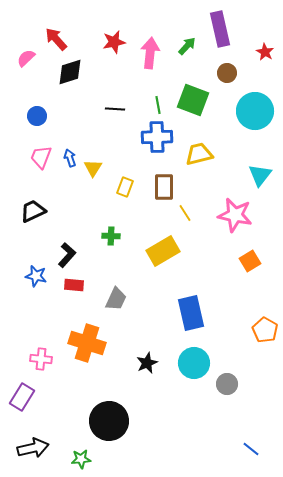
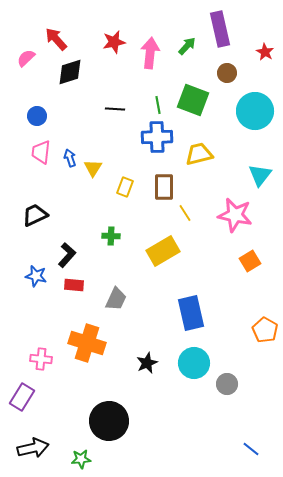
pink trapezoid at (41, 157): moved 5 px up; rotated 15 degrees counterclockwise
black trapezoid at (33, 211): moved 2 px right, 4 px down
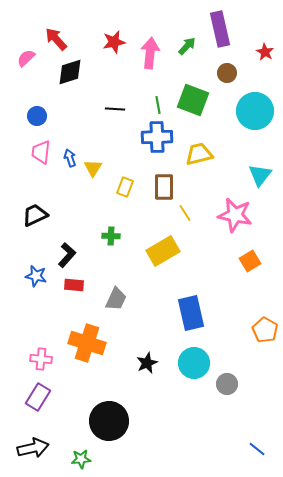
purple rectangle at (22, 397): moved 16 px right
blue line at (251, 449): moved 6 px right
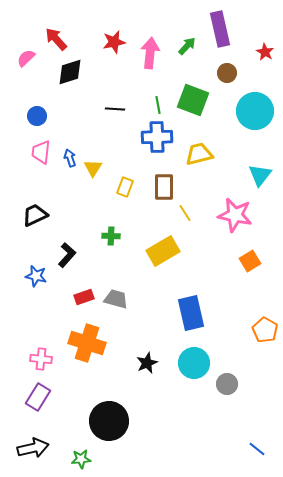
red rectangle at (74, 285): moved 10 px right, 12 px down; rotated 24 degrees counterclockwise
gray trapezoid at (116, 299): rotated 100 degrees counterclockwise
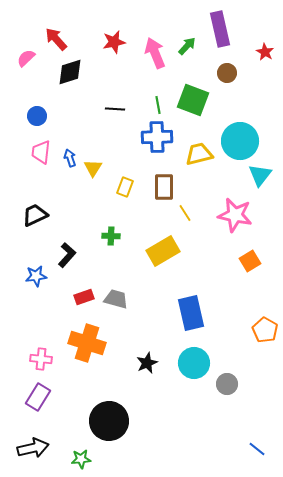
pink arrow at (150, 53): moved 5 px right; rotated 28 degrees counterclockwise
cyan circle at (255, 111): moved 15 px left, 30 px down
blue star at (36, 276): rotated 20 degrees counterclockwise
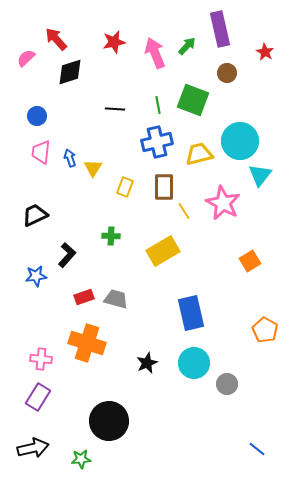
blue cross at (157, 137): moved 5 px down; rotated 12 degrees counterclockwise
yellow line at (185, 213): moved 1 px left, 2 px up
pink star at (235, 215): moved 12 px left, 12 px up; rotated 16 degrees clockwise
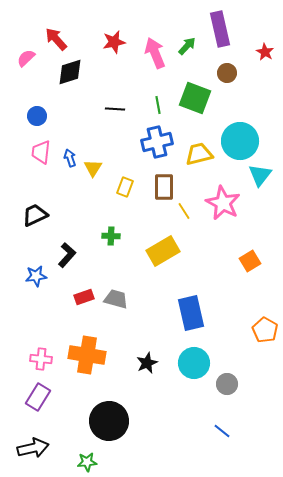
green square at (193, 100): moved 2 px right, 2 px up
orange cross at (87, 343): moved 12 px down; rotated 9 degrees counterclockwise
blue line at (257, 449): moved 35 px left, 18 px up
green star at (81, 459): moved 6 px right, 3 px down
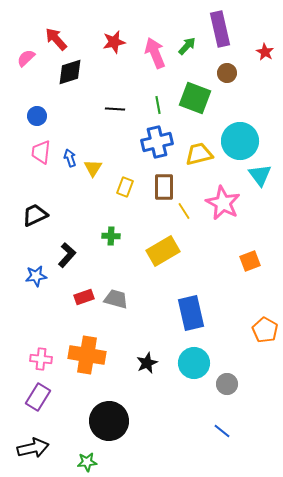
cyan triangle at (260, 175): rotated 15 degrees counterclockwise
orange square at (250, 261): rotated 10 degrees clockwise
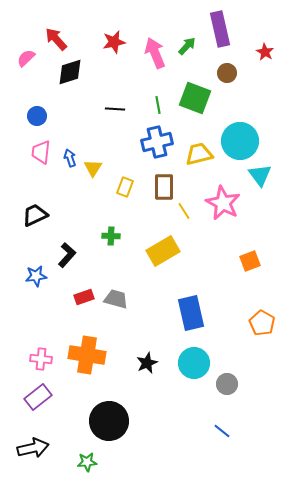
orange pentagon at (265, 330): moved 3 px left, 7 px up
purple rectangle at (38, 397): rotated 20 degrees clockwise
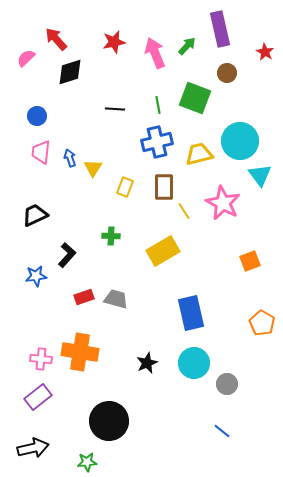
orange cross at (87, 355): moved 7 px left, 3 px up
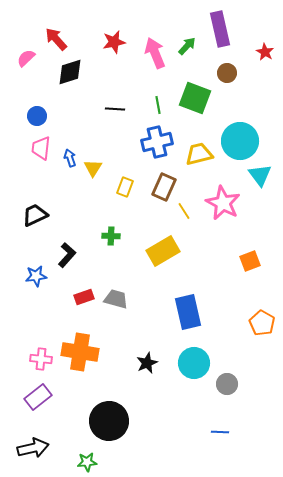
pink trapezoid at (41, 152): moved 4 px up
brown rectangle at (164, 187): rotated 24 degrees clockwise
blue rectangle at (191, 313): moved 3 px left, 1 px up
blue line at (222, 431): moved 2 px left, 1 px down; rotated 36 degrees counterclockwise
